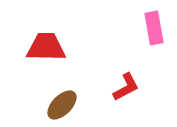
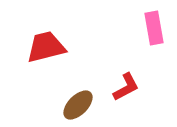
red trapezoid: rotated 15 degrees counterclockwise
brown ellipse: moved 16 px right
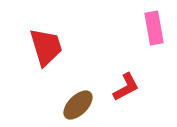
red trapezoid: rotated 87 degrees clockwise
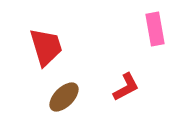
pink rectangle: moved 1 px right, 1 px down
brown ellipse: moved 14 px left, 8 px up
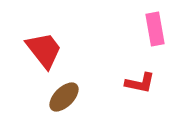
red trapezoid: moved 2 px left, 3 px down; rotated 21 degrees counterclockwise
red L-shape: moved 14 px right, 4 px up; rotated 40 degrees clockwise
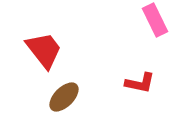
pink rectangle: moved 9 px up; rotated 16 degrees counterclockwise
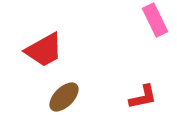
red trapezoid: rotated 99 degrees clockwise
red L-shape: moved 3 px right, 14 px down; rotated 24 degrees counterclockwise
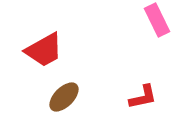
pink rectangle: moved 2 px right
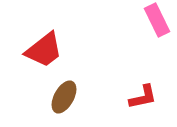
red trapezoid: rotated 9 degrees counterclockwise
brown ellipse: rotated 16 degrees counterclockwise
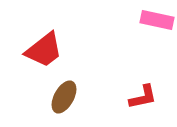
pink rectangle: rotated 52 degrees counterclockwise
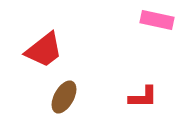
red L-shape: rotated 12 degrees clockwise
